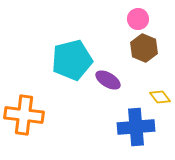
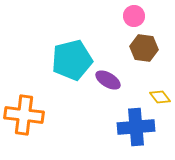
pink circle: moved 4 px left, 3 px up
brown hexagon: rotated 16 degrees counterclockwise
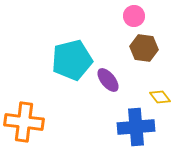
purple ellipse: rotated 20 degrees clockwise
orange cross: moved 7 px down
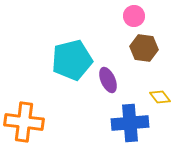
purple ellipse: rotated 15 degrees clockwise
blue cross: moved 6 px left, 4 px up
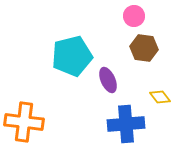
cyan pentagon: moved 4 px up
blue cross: moved 4 px left, 1 px down
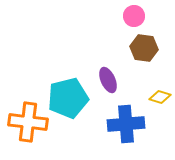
cyan pentagon: moved 4 px left, 42 px down
yellow diamond: rotated 35 degrees counterclockwise
orange cross: moved 4 px right
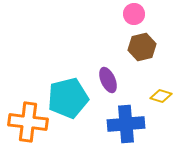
pink circle: moved 2 px up
brown hexagon: moved 2 px left, 1 px up; rotated 20 degrees counterclockwise
yellow diamond: moved 1 px right, 1 px up
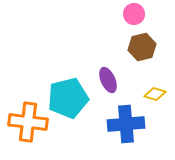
yellow diamond: moved 6 px left, 2 px up
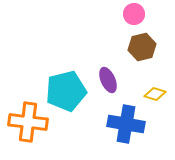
cyan pentagon: moved 2 px left, 7 px up
blue cross: rotated 15 degrees clockwise
